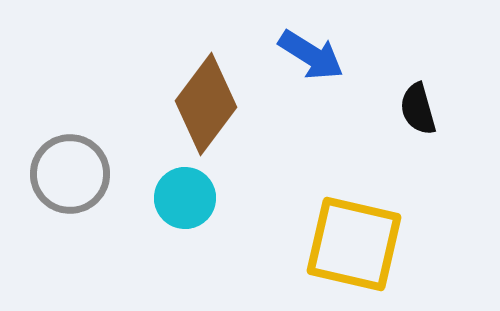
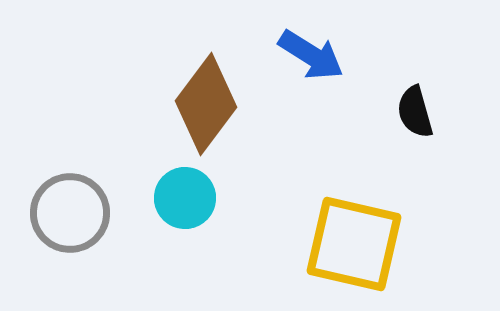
black semicircle: moved 3 px left, 3 px down
gray circle: moved 39 px down
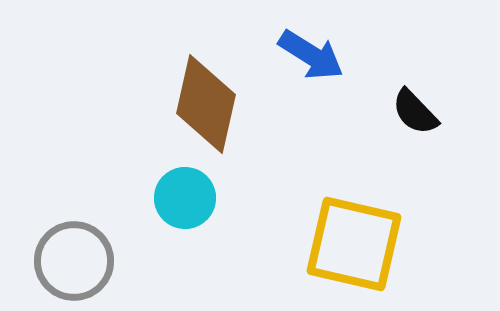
brown diamond: rotated 24 degrees counterclockwise
black semicircle: rotated 28 degrees counterclockwise
gray circle: moved 4 px right, 48 px down
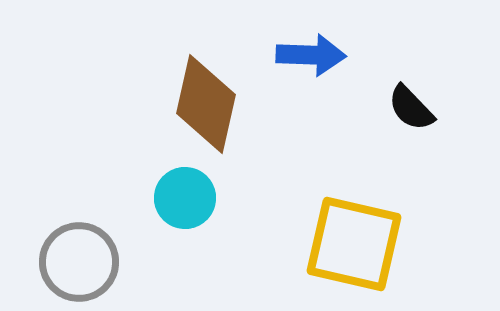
blue arrow: rotated 30 degrees counterclockwise
black semicircle: moved 4 px left, 4 px up
gray circle: moved 5 px right, 1 px down
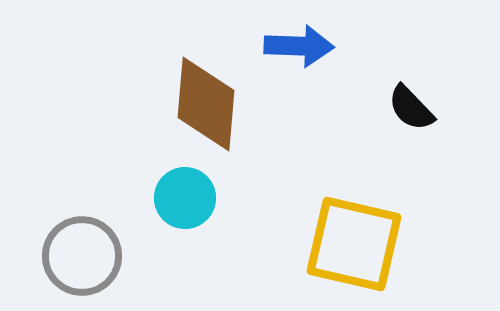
blue arrow: moved 12 px left, 9 px up
brown diamond: rotated 8 degrees counterclockwise
gray circle: moved 3 px right, 6 px up
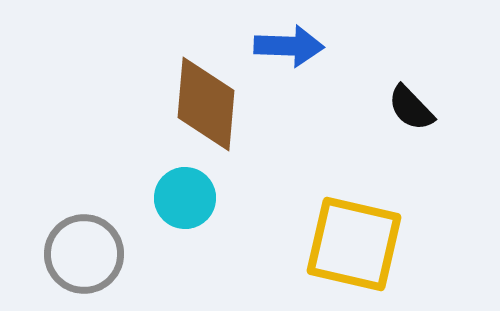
blue arrow: moved 10 px left
gray circle: moved 2 px right, 2 px up
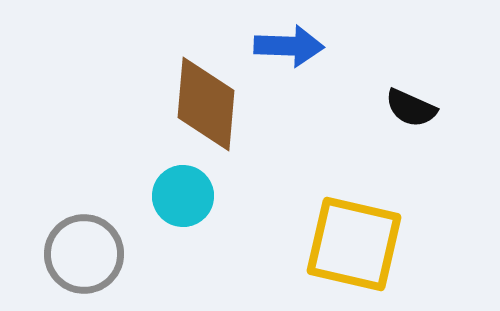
black semicircle: rotated 22 degrees counterclockwise
cyan circle: moved 2 px left, 2 px up
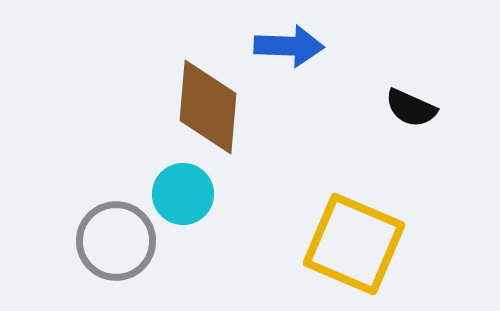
brown diamond: moved 2 px right, 3 px down
cyan circle: moved 2 px up
yellow square: rotated 10 degrees clockwise
gray circle: moved 32 px right, 13 px up
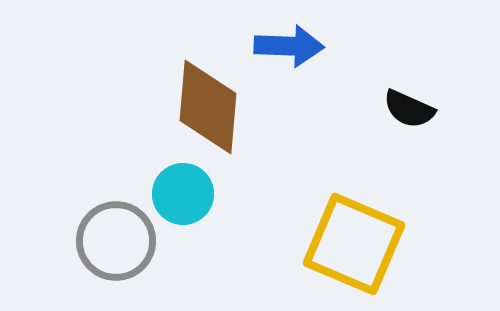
black semicircle: moved 2 px left, 1 px down
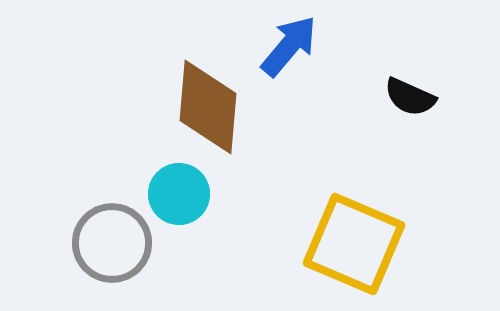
blue arrow: rotated 52 degrees counterclockwise
black semicircle: moved 1 px right, 12 px up
cyan circle: moved 4 px left
gray circle: moved 4 px left, 2 px down
